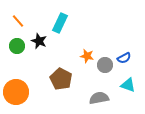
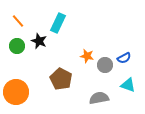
cyan rectangle: moved 2 px left
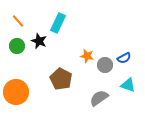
gray semicircle: rotated 24 degrees counterclockwise
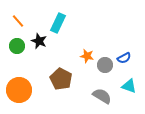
cyan triangle: moved 1 px right, 1 px down
orange circle: moved 3 px right, 2 px up
gray semicircle: moved 3 px right, 2 px up; rotated 66 degrees clockwise
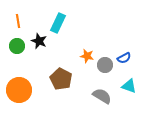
orange line: rotated 32 degrees clockwise
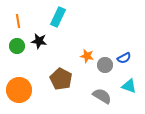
cyan rectangle: moved 6 px up
black star: rotated 14 degrees counterclockwise
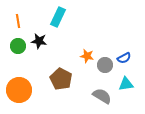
green circle: moved 1 px right
cyan triangle: moved 3 px left, 2 px up; rotated 28 degrees counterclockwise
